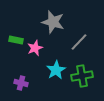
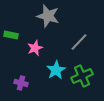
gray star: moved 5 px left, 6 px up
green rectangle: moved 5 px left, 5 px up
green cross: rotated 15 degrees counterclockwise
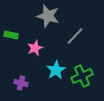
gray line: moved 4 px left, 6 px up
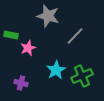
pink star: moved 7 px left
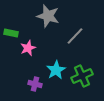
green rectangle: moved 2 px up
purple cross: moved 14 px right, 1 px down
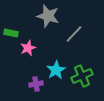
gray line: moved 1 px left, 2 px up
purple cross: moved 1 px right; rotated 24 degrees counterclockwise
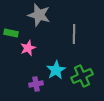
gray star: moved 9 px left, 1 px up
gray line: rotated 42 degrees counterclockwise
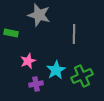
pink star: moved 13 px down
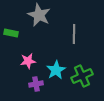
gray star: rotated 10 degrees clockwise
pink star: rotated 14 degrees clockwise
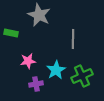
gray line: moved 1 px left, 5 px down
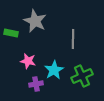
gray star: moved 4 px left, 6 px down
pink star: rotated 21 degrees clockwise
cyan star: moved 2 px left
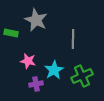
gray star: moved 1 px right, 1 px up
